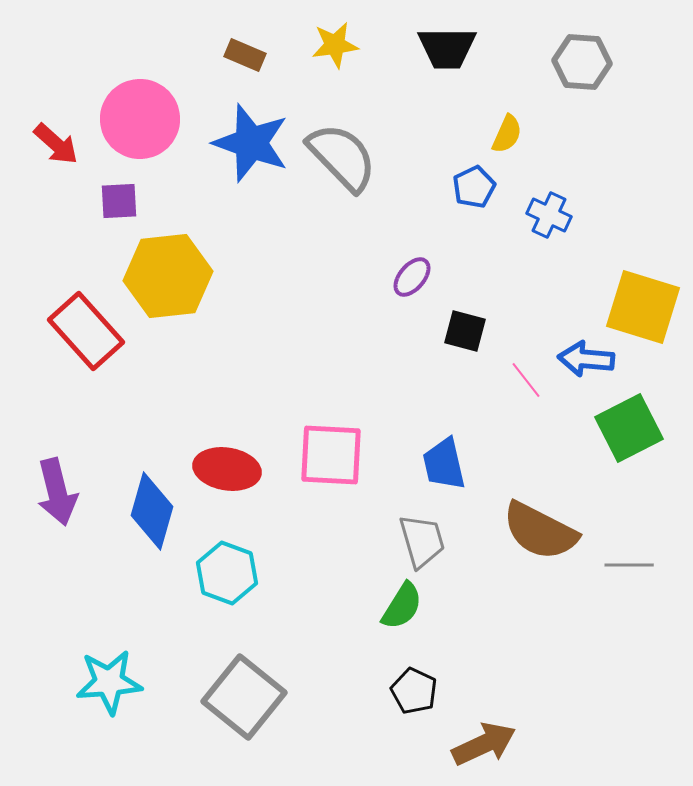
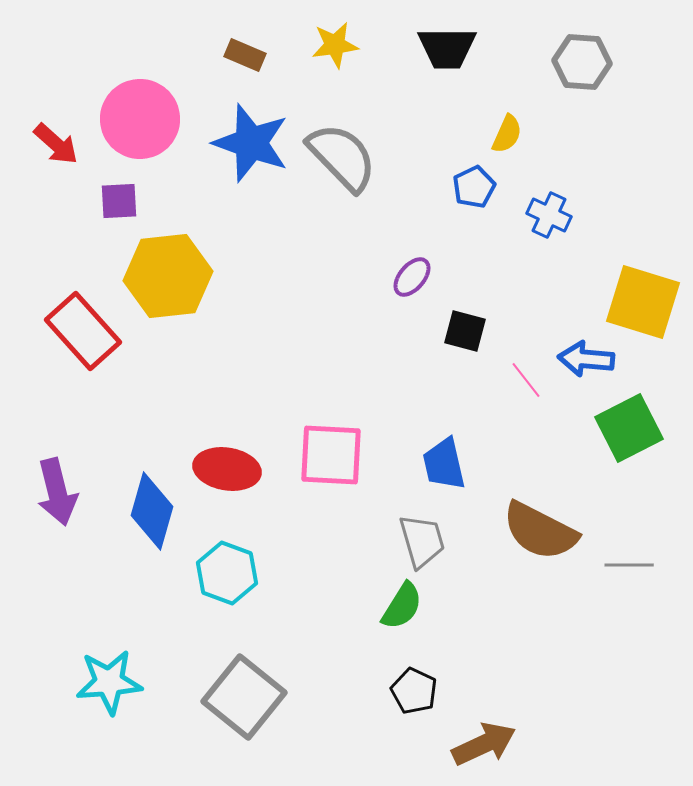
yellow square: moved 5 px up
red rectangle: moved 3 px left
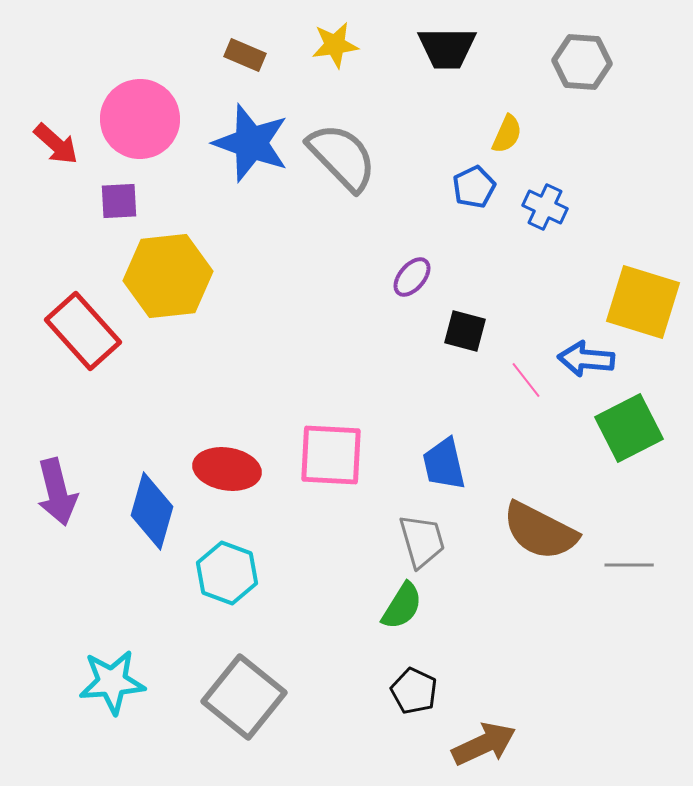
blue cross: moved 4 px left, 8 px up
cyan star: moved 3 px right
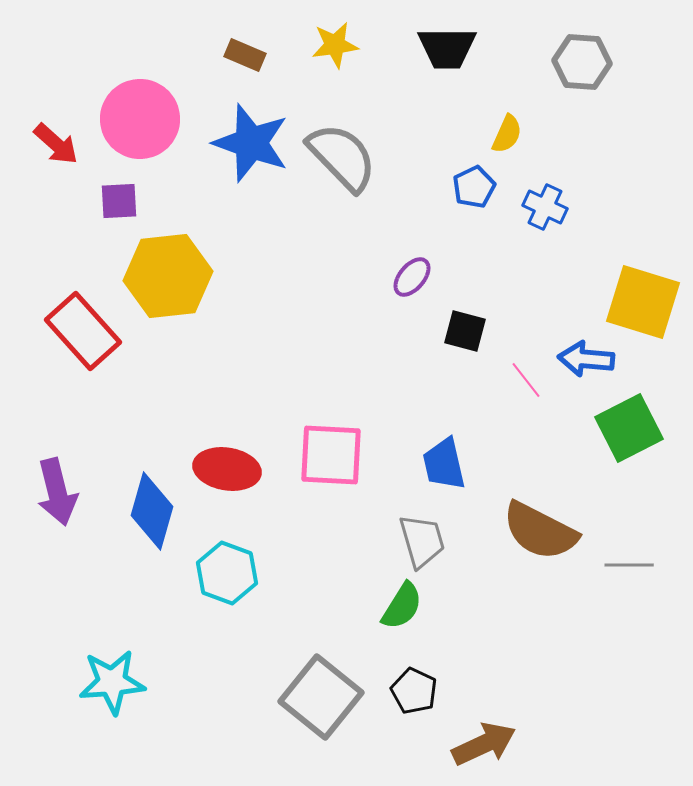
gray square: moved 77 px right
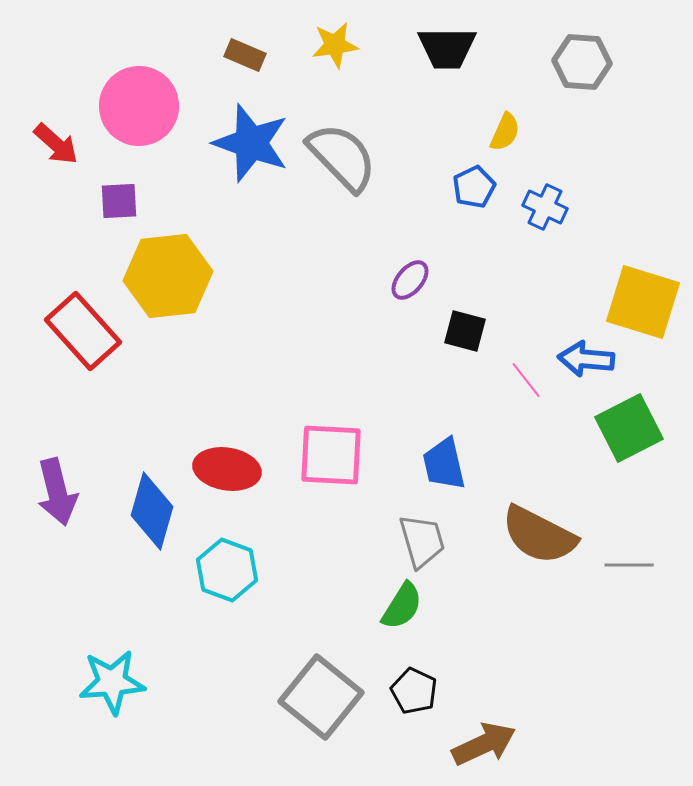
pink circle: moved 1 px left, 13 px up
yellow semicircle: moved 2 px left, 2 px up
purple ellipse: moved 2 px left, 3 px down
brown semicircle: moved 1 px left, 4 px down
cyan hexagon: moved 3 px up
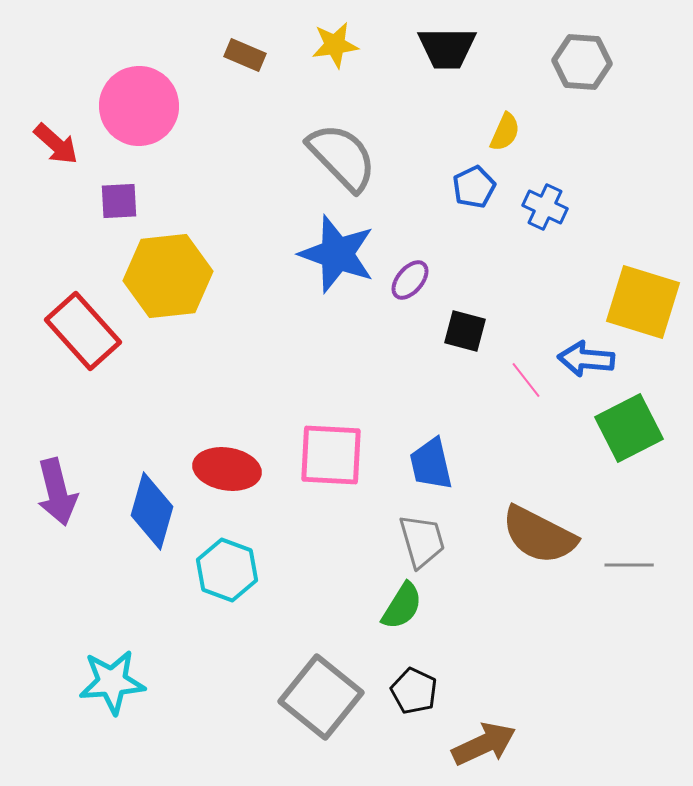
blue star: moved 86 px right, 111 px down
blue trapezoid: moved 13 px left
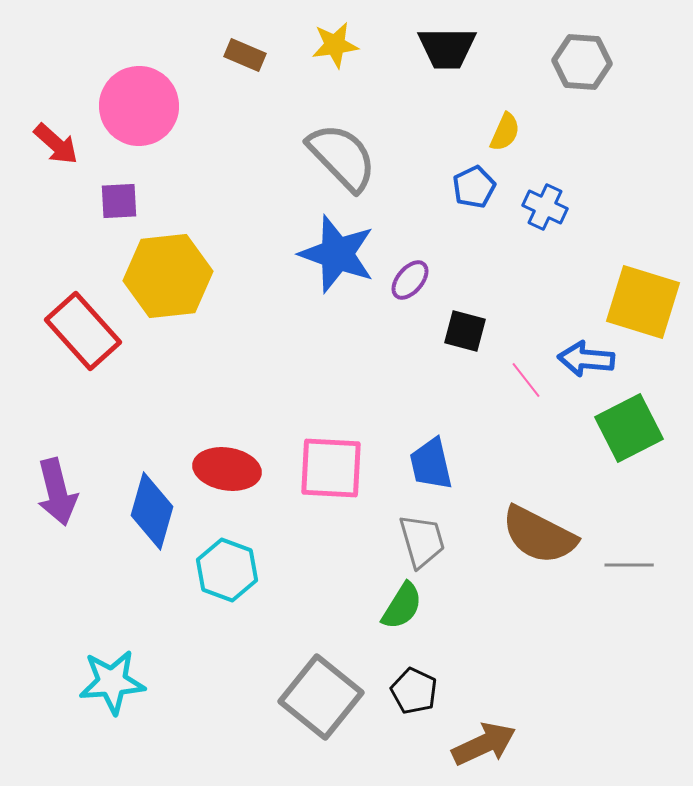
pink square: moved 13 px down
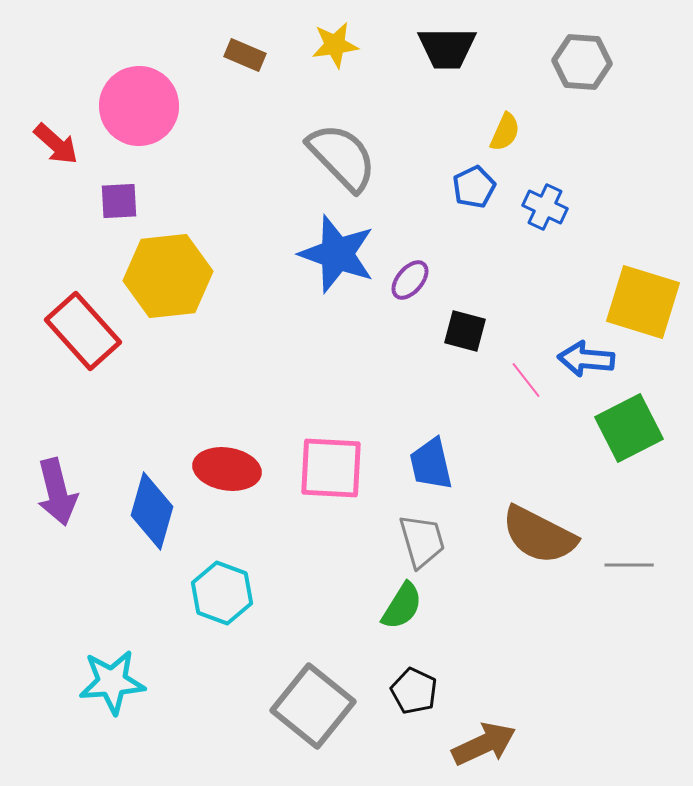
cyan hexagon: moved 5 px left, 23 px down
gray square: moved 8 px left, 9 px down
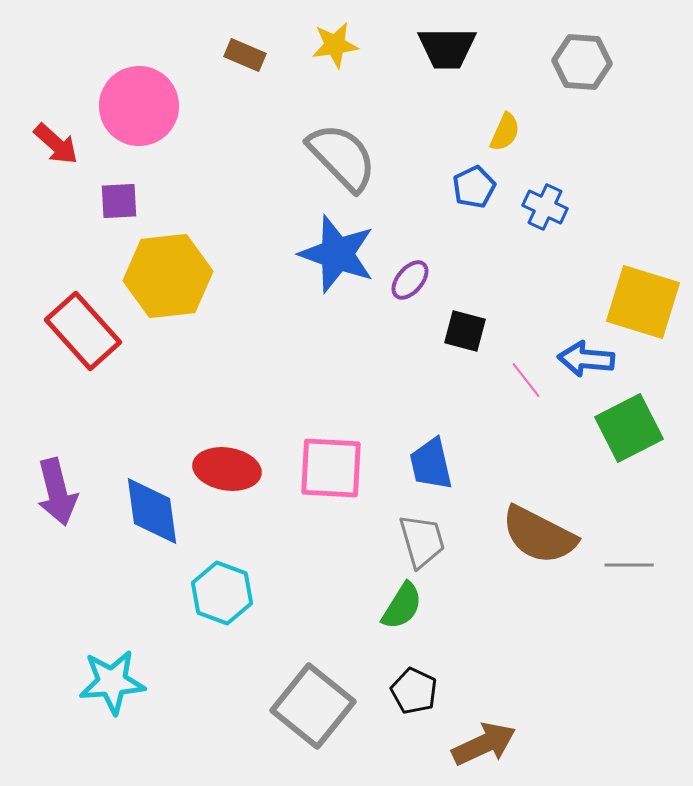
blue diamond: rotated 24 degrees counterclockwise
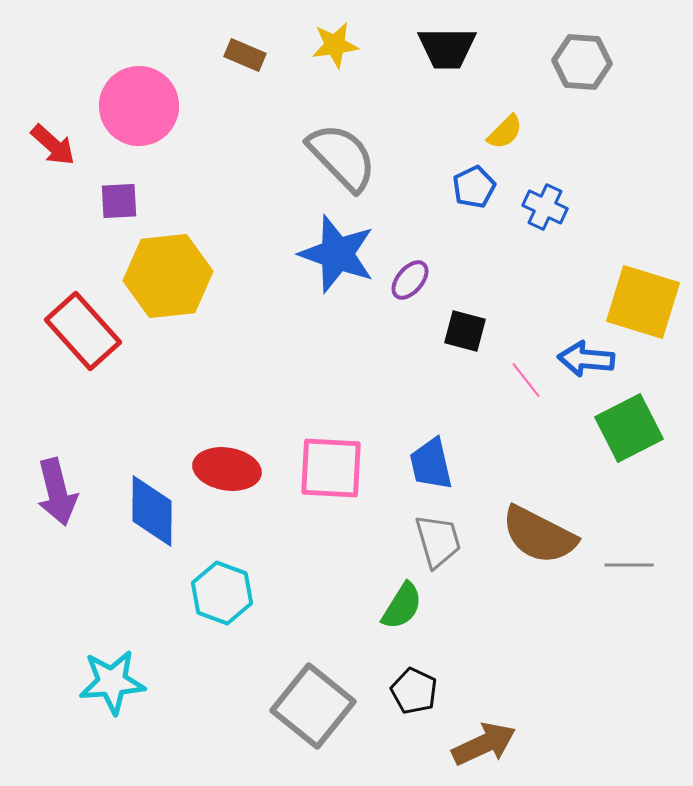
yellow semicircle: rotated 21 degrees clockwise
red arrow: moved 3 px left, 1 px down
blue diamond: rotated 8 degrees clockwise
gray trapezoid: moved 16 px right
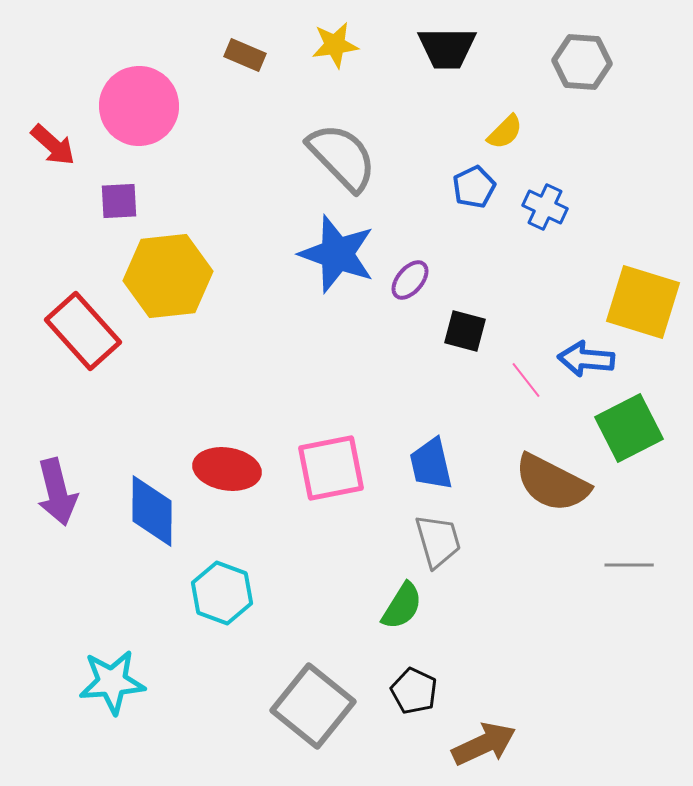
pink square: rotated 14 degrees counterclockwise
brown semicircle: moved 13 px right, 52 px up
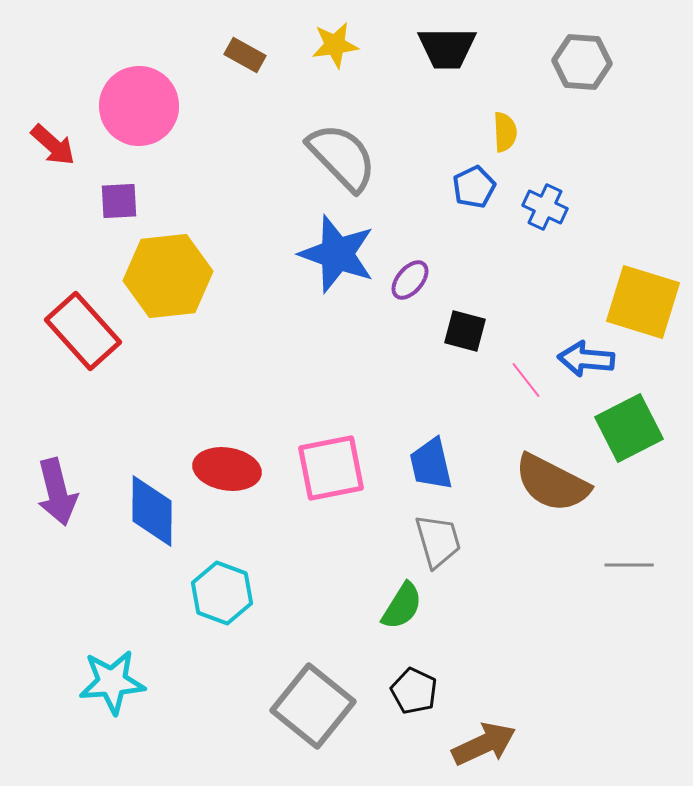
brown rectangle: rotated 6 degrees clockwise
yellow semicircle: rotated 48 degrees counterclockwise
